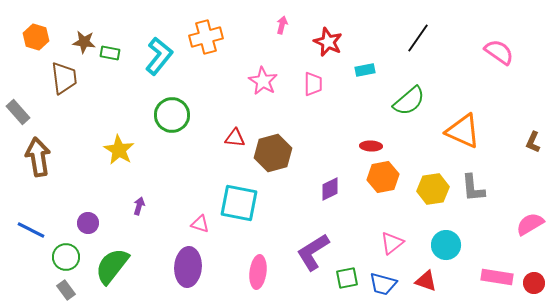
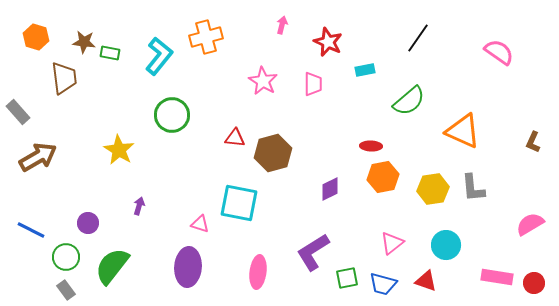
brown arrow at (38, 157): rotated 69 degrees clockwise
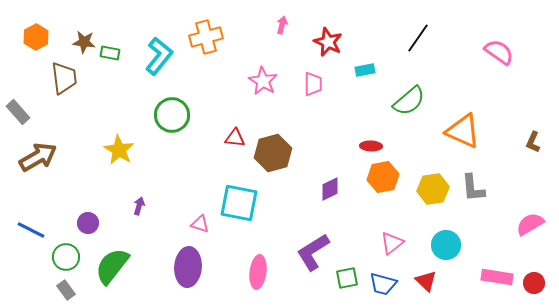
orange hexagon at (36, 37): rotated 15 degrees clockwise
red triangle at (426, 281): rotated 25 degrees clockwise
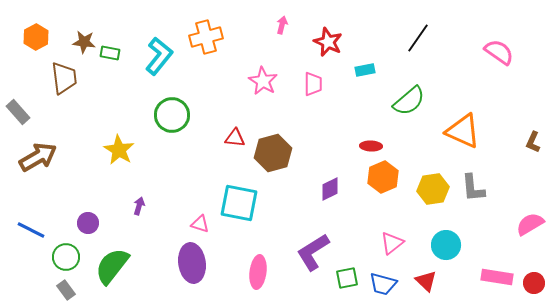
orange hexagon at (383, 177): rotated 12 degrees counterclockwise
purple ellipse at (188, 267): moved 4 px right, 4 px up; rotated 12 degrees counterclockwise
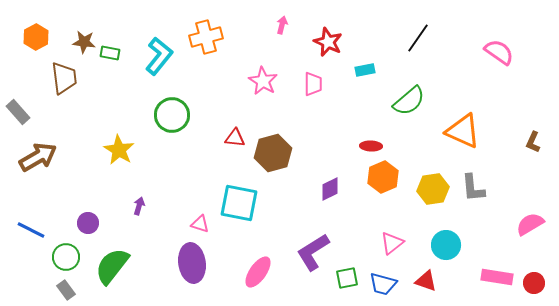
pink ellipse at (258, 272): rotated 28 degrees clockwise
red triangle at (426, 281): rotated 25 degrees counterclockwise
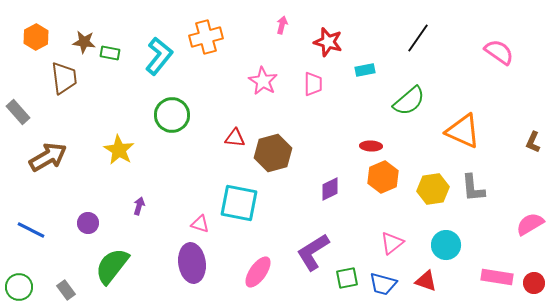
red star at (328, 42): rotated 8 degrees counterclockwise
brown arrow at (38, 157): moved 10 px right
green circle at (66, 257): moved 47 px left, 30 px down
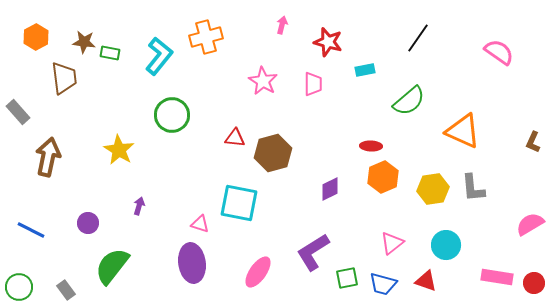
brown arrow at (48, 157): rotated 48 degrees counterclockwise
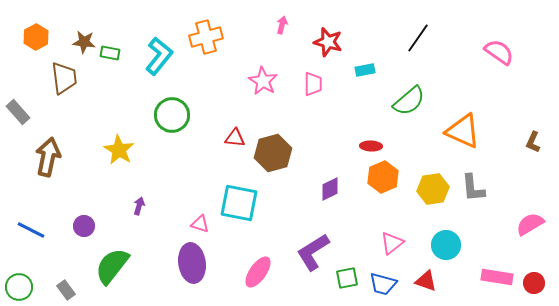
purple circle at (88, 223): moved 4 px left, 3 px down
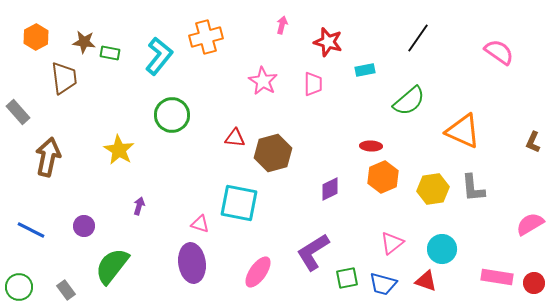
cyan circle at (446, 245): moved 4 px left, 4 px down
